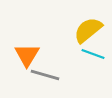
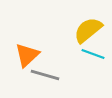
orange triangle: rotated 16 degrees clockwise
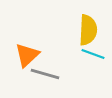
yellow semicircle: rotated 132 degrees clockwise
gray line: moved 1 px up
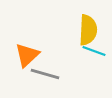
cyan line: moved 1 px right, 3 px up
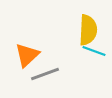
gray line: rotated 36 degrees counterclockwise
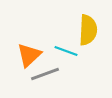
cyan line: moved 28 px left
orange triangle: moved 2 px right
